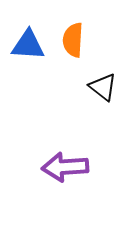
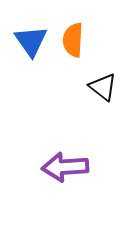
blue triangle: moved 3 px right, 4 px up; rotated 51 degrees clockwise
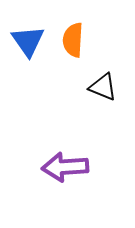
blue triangle: moved 3 px left
black triangle: rotated 16 degrees counterclockwise
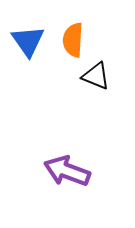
black triangle: moved 7 px left, 11 px up
purple arrow: moved 2 px right, 4 px down; rotated 24 degrees clockwise
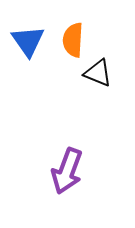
black triangle: moved 2 px right, 3 px up
purple arrow: rotated 90 degrees counterclockwise
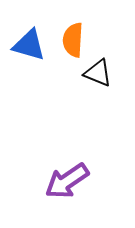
blue triangle: moved 1 px right, 4 px down; rotated 39 degrees counterclockwise
purple arrow: moved 10 px down; rotated 36 degrees clockwise
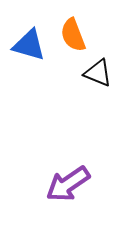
orange semicircle: moved 5 px up; rotated 24 degrees counterclockwise
purple arrow: moved 1 px right, 3 px down
